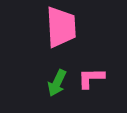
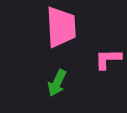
pink L-shape: moved 17 px right, 19 px up
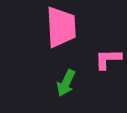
green arrow: moved 9 px right
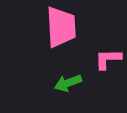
green arrow: moved 2 px right; rotated 44 degrees clockwise
